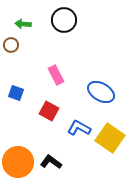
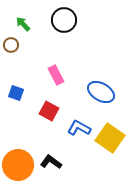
green arrow: rotated 42 degrees clockwise
orange circle: moved 3 px down
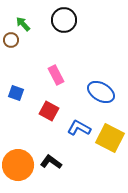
brown circle: moved 5 px up
yellow square: rotated 8 degrees counterclockwise
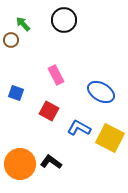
orange circle: moved 2 px right, 1 px up
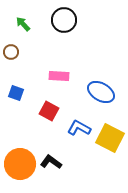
brown circle: moved 12 px down
pink rectangle: moved 3 px right, 1 px down; rotated 60 degrees counterclockwise
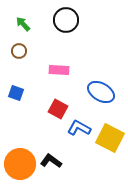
black circle: moved 2 px right
brown circle: moved 8 px right, 1 px up
pink rectangle: moved 6 px up
red square: moved 9 px right, 2 px up
black L-shape: moved 1 px up
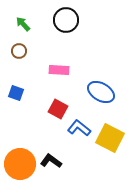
blue L-shape: rotated 10 degrees clockwise
